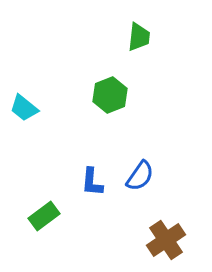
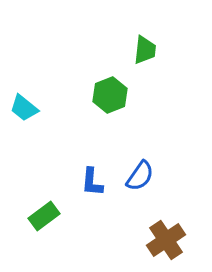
green trapezoid: moved 6 px right, 13 px down
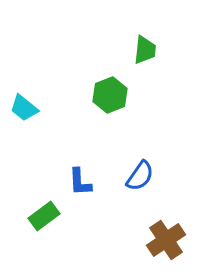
blue L-shape: moved 12 px left; rotated 8 degrees counterclockwise
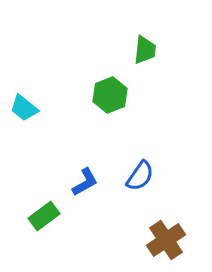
blue L-shape: moved 5 px right; rotated 116 degrees counterclockwise
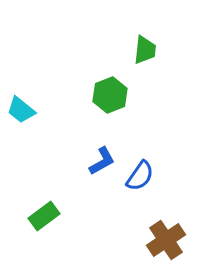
cyan trapezoid: moved 3 px left, 2 px down
blue L-shape: moved 17 px right, 21 px up
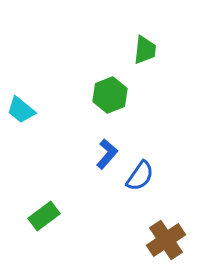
blue L-shape: moved 5 px right, 7 px up; rotated 20 degrees counterclockwise
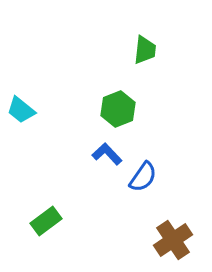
green hexagon: moved 8 px right, 14 px down
blue L-shape: rotated 84 degrees counterclockwise
blue semicircle: moved 3 px right, 1 px down
green rectangle: moved 2 px right, 5 px down
brown cross: moved 7 px right
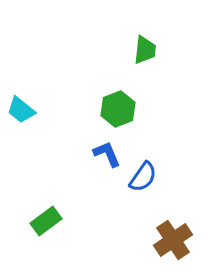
blue L-shape: rotated 20 degrees clockwise
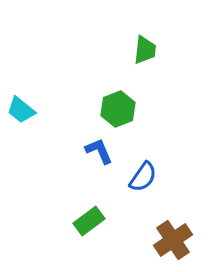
blue L-shape: moved 8 px left, 3 px up
green rectangle: moved 43 px right
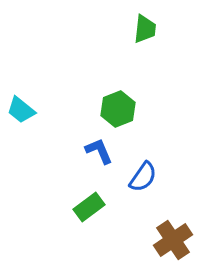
green trapezoid: moved 21 px up
green rectangle: moved 14 px up
